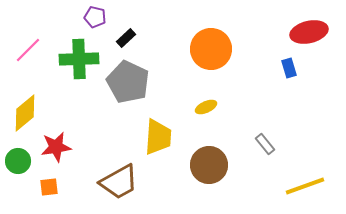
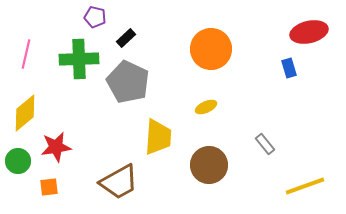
pink line: moved 2 px left, 4 px down; rotated 32 degrees counterclockwise
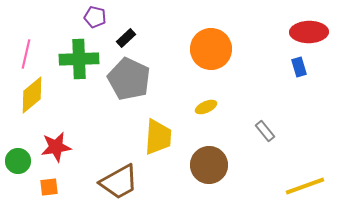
red ellipse: rotated 12 degrees clockwise
blue rectangle: moved 10 px right, 1 px up
gray pentagon: moved 1 px right, 3 px up
yellow diamond: moved 7 px right, 18 px up
gray rectangle: moved 13 px up
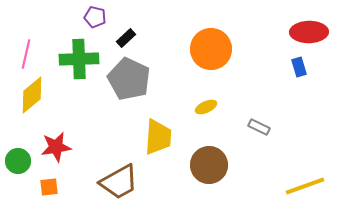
gray rectangle: moved 6 px left, 4 px up; rotated 25 degrees counterclockwise
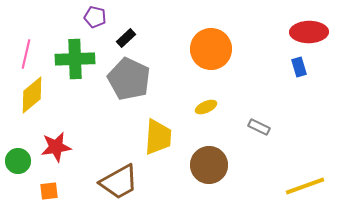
green cross: moved 4 px left
orange square: moved 4 px down
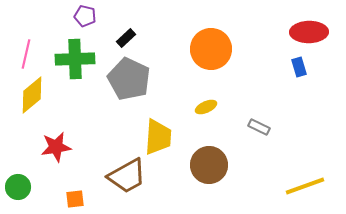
purple pentagon: moved 10 px left, 1 px up
green circle: moved 26 px down
brown trapezoid: moved 8 px right, 6 px up
orange square: moved 26 px right, 8 px down
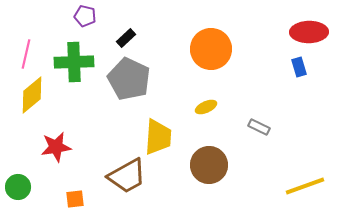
green cross: moved 1 px left, 3 px down
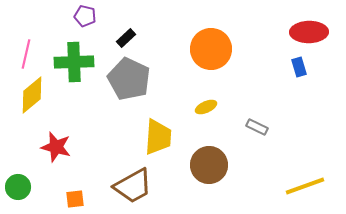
gray rectangle: moved 2 px left
red star: rotated 24 degrees clockwise
brown trapezoid: moved 6 px right, 10 px down
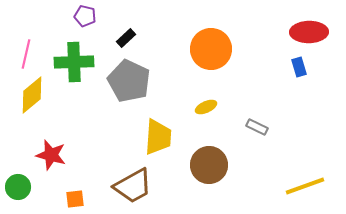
gray pentagon: moved 2 px down
red star: moved 5 px left, 8 px down
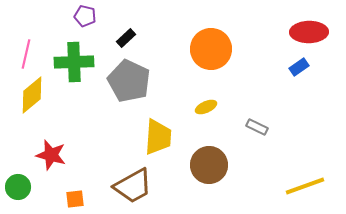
blue rectangle: rotated 72 degrees clockwise
